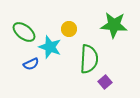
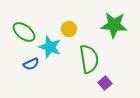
green semicircle: rotated 12 degrees counterclockwise
purple square: moved 1 px down
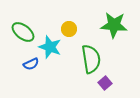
green ellipse: moved 1 px left
green semicircle: moved 2 px right
